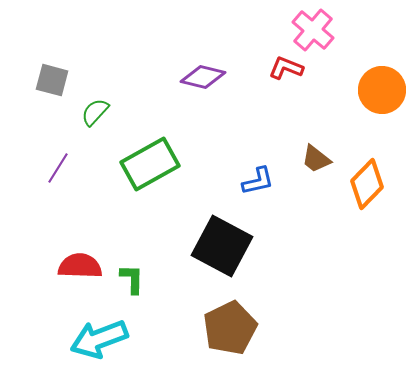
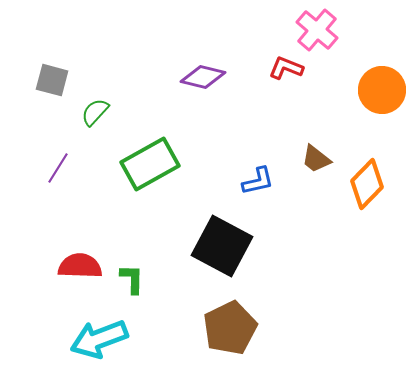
pink cross: moved 4 px right
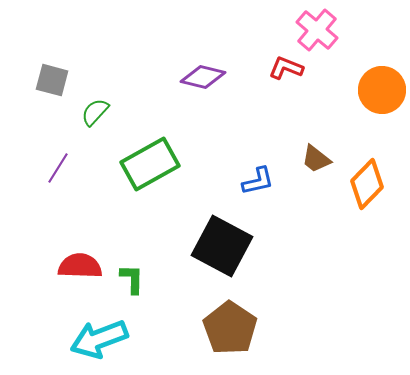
brown pentagon: rotated 12 degrees counterclockwise
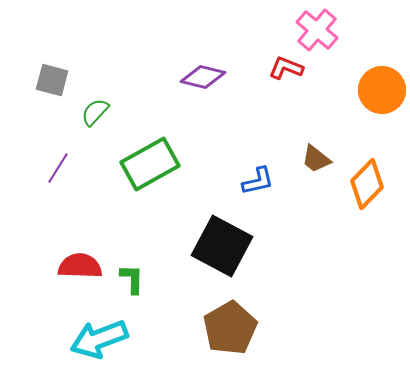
brown pentagon: rotated 8 degrees clockwise
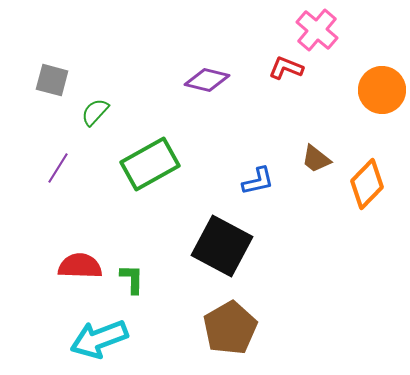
purple diamond: moved 4 px right, 3 px down
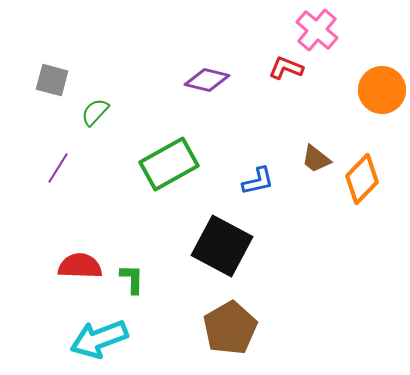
green rectangle: moved 19 px right
orange diamond: moved 5 px left, 5 px up
